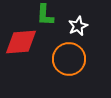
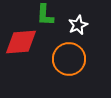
white star: moved 1 px up
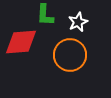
white star: moved 3 px up
orange circle: moved 1 px right, 4 px up
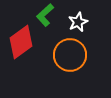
green L-shape: rotated 45 degrees clockwise
red diamond: rotated 32 degrees counterclockwise
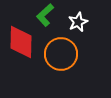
red diamond: rotated 52 degrees counterclockwise
orange circle: moved 9 px left, 1 px up
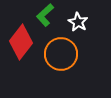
white star: rotated 18 degrees counterclockwise
red diamond: rotated 36 degrees clockwise
